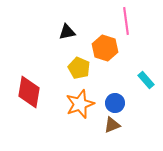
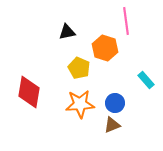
orange star: rotated 16 degrees clockwise
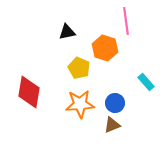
cyan rectangle: moved 2 px down
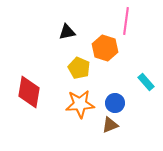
pink line: rotated 16 degrees clockwise
brown triangle: moved 2 px left
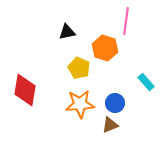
red diamond: moved 4 px left, 2 px up
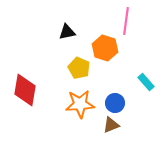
brown triangle: moved 1 px right
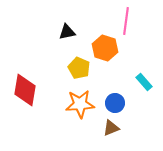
cyan rectangle: moved 2 px left
brown triangle: moved 3 px down
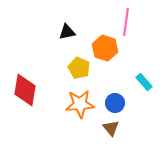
pink line: moved 1 px down
brown triangle: rotated 48 degrees counterclockwise
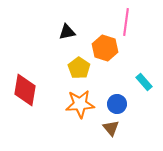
yellow pentagon: rotated 10 degrees clockwise
blue circle: moved 2 px right, 1 px down
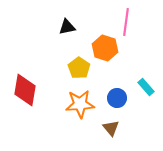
black triangle: moved 5 px up
cyan rectangle: moved 2 px right, 5 px down
blue circle: moved 6 px up
